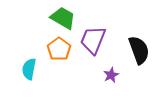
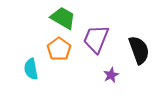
purple trapezoid: moved 3 px right, 1 px up
cyan semicircle: moved 2 px right; rotated 20 degrees counterclockwise
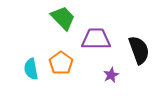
green trapezoid: rotated 16 degrees clockwise
purple trapezoid: rotated 68 degrees clockwise
orange pentagon: moved 2 px right, 14 px down
